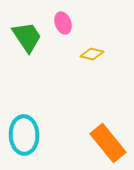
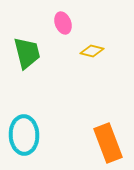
green trapezoid: moved 16 px down; rotated 20 degrees clockwise
yellow diamond: moved 3 px up
orange rectangle: rotated 18 degrees clockwise
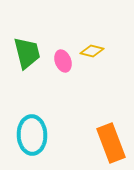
pink ellipse: moved 38 px down
cyan ellipse: moved 8 px right
orange rectangle: moved 3 px right
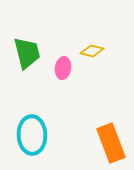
pink ellipse: moved 7 px down; rotated 30 degrees clockwise
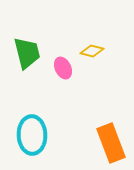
pink ellipse: rotated 35 degrees counterclockwise
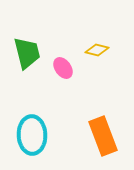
yellow diamond: moved 5 px right, 1 px up
pink ellipse: rotated 10 degrees counterclockwise
orange rectangle: moved 8 px left, 7 px up
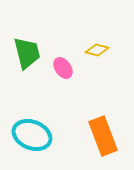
cyan ellipse: rotated 66 degrees counterclockwise
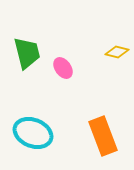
yellow diamond: moved 20 px right, 2 px down
cyan ellipse: moved 1 px right, 2 px up
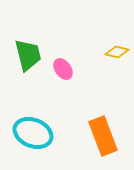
green trapezoid: moved 1 px right, 2 px down
pink ellipse: moved 1 px down
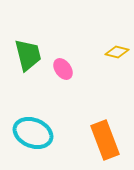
orange rectangle: moved 2 px right, 4 px down
